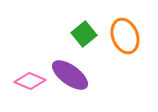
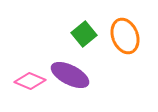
purple ellipse: rotated 9 degrees counterclockwise
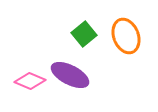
orange ellipse: moved 1 px right
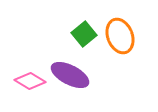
orange ellipse: moved 6 px left
pink diamond: rotated 8 degrees clockwise
